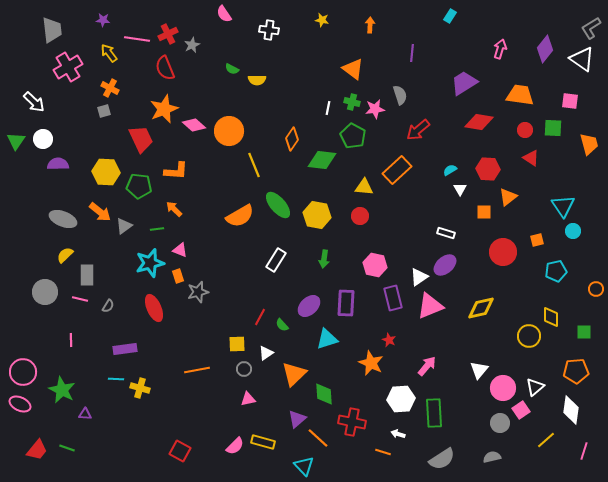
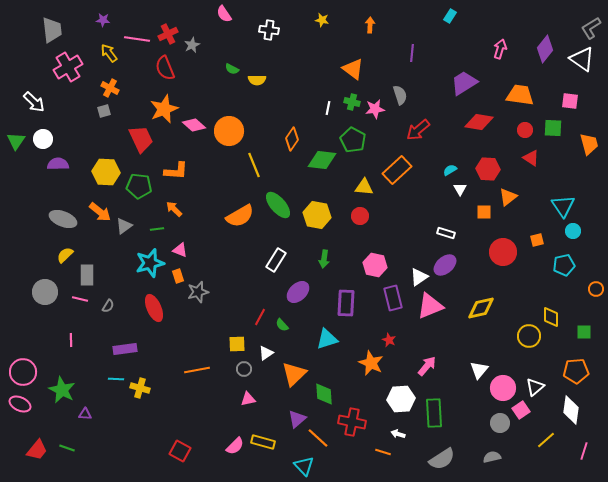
green pentagon at (353, 136): moved 4 px down
cyan pentagon at (556, 271): moved 8 px right, 6 px up
purple ellipse at (309, 306): moved 11 px left, 14 px up
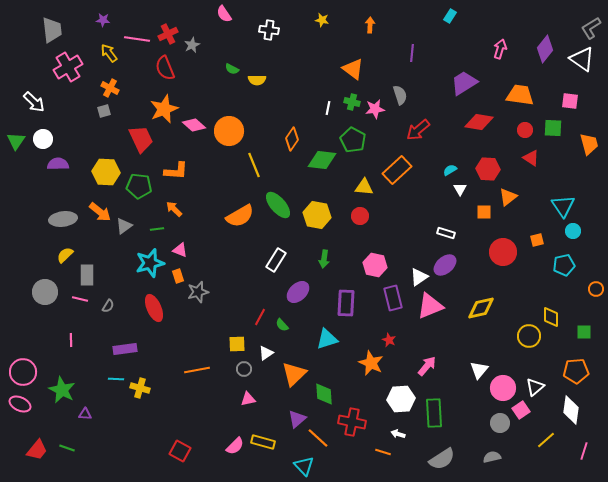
gray ellipse at (63, 219): rotated 28 degrees counterclockwise
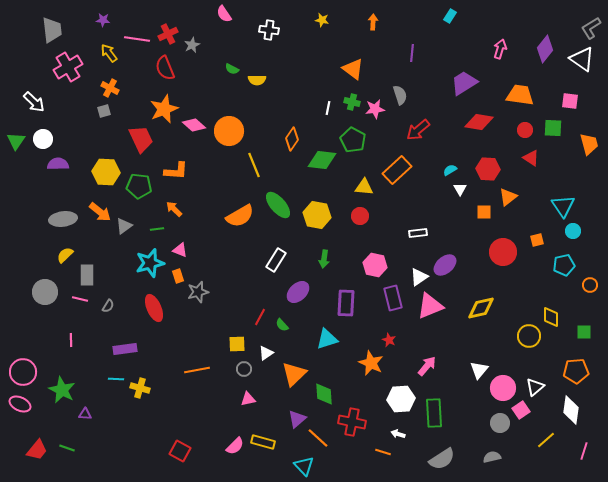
orange arrow at (370, 25): moved 3 px right, 3 px up
white rectangle at (446, 233): moved 28 px left; rotated 24 degrees counterclockwise
orange circle at (596, 289): moved 6 px left, 4 px up
